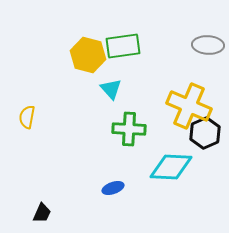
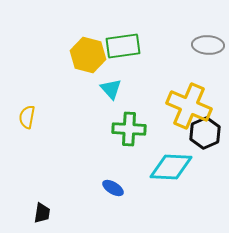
blue ellipse: rotated 50 degrees clockwise
black trapezoid: rotated 15 degrees counterclockwise
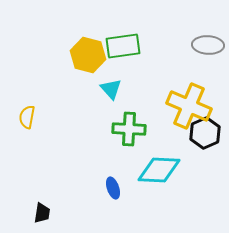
cyan diamond: moved 12 px left, 3 px down
blue ellipse: rotated 40 degrees clockwise
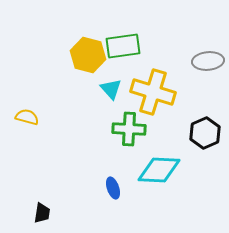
gray ellipse: moved 16 px down; rotated 8 degrees counterclockwise
yellow cross: moved 36 px left, 14 px up; rotated 6 degrees counterclockwise
yellow semicircle: rotated 95 degrees clockwise
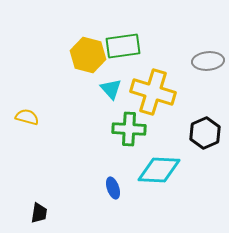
black trapezoid: moved 3 px left
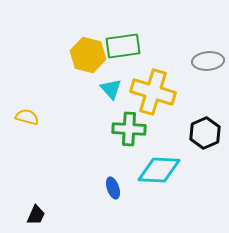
black trapezoid: moved 3 px left, 2 px down; rotated 15 degrees clockwise
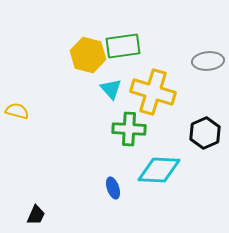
yellow semicircle: moved 10 px left, 6 px up
